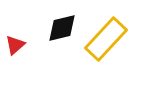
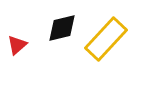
red triangle: moved 2 px right
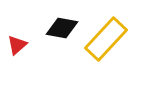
black diamond: rotated 24 degrees clockwise
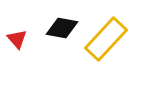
red triangle: moved 6 px up; rotated 30 degrees counterclockwise
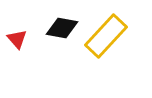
yellow rectangle: moved 3 px up
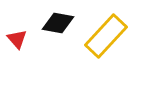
black diamond: moved 4 px left, 5 px up
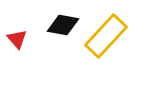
black diamond: moved 5 px right, 2 px down
